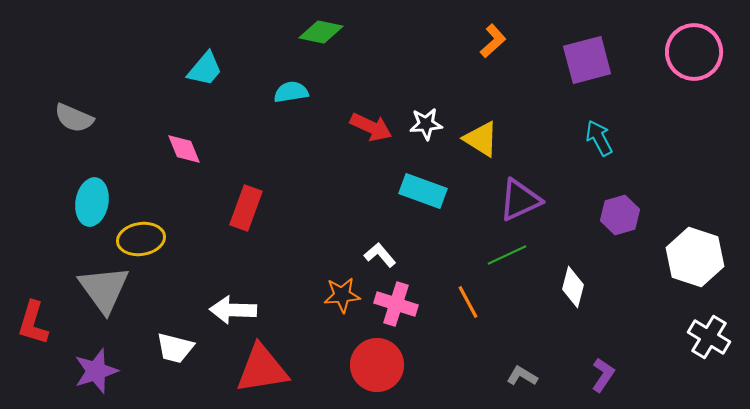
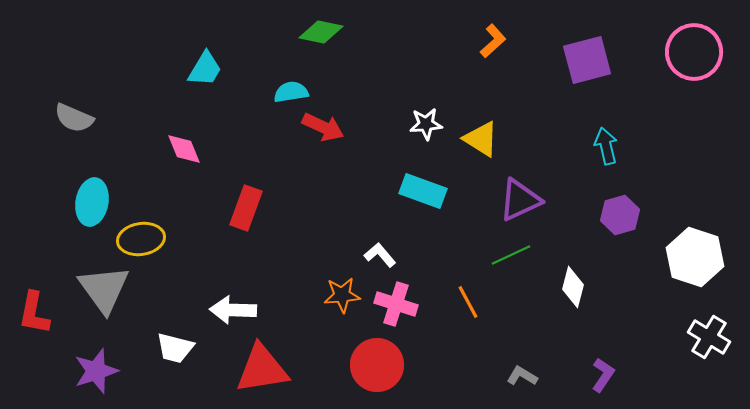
cyan trapezoid: rotated 9 degrees counterclockwise
red arrow: moved 48 px left
cyan arrow: moved 7 px right, 8 px down; rotated 15 degrees clockwise
green line: moved 4 px right
red L-shape: moved 1 px right, 10 px up; rotated 6 degrees counterclockwise
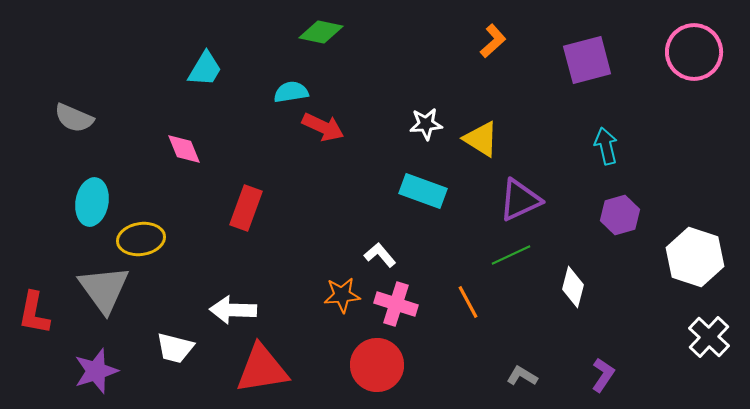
white cross: rotated 12 degrees clockwise
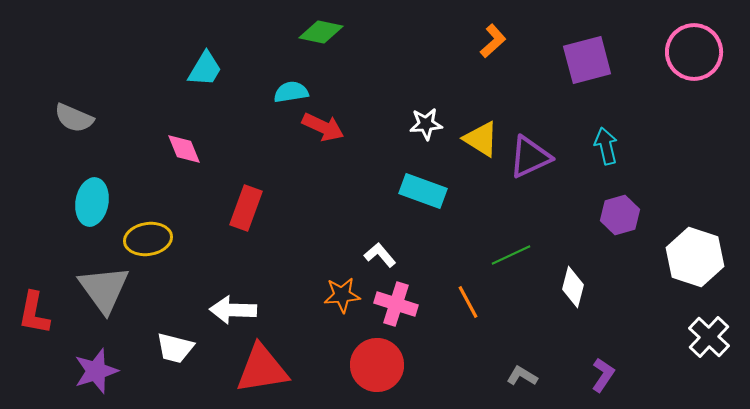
purple triangle: moved 10 px right, 43 px up
yellow ellipse: moved 7 px right
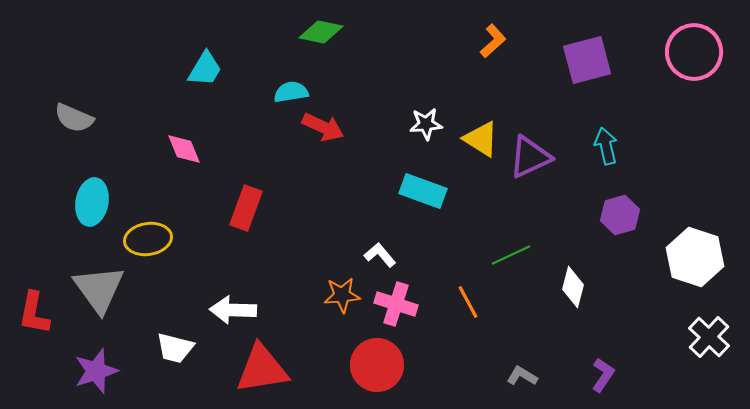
gray triangle: moved 5 px left
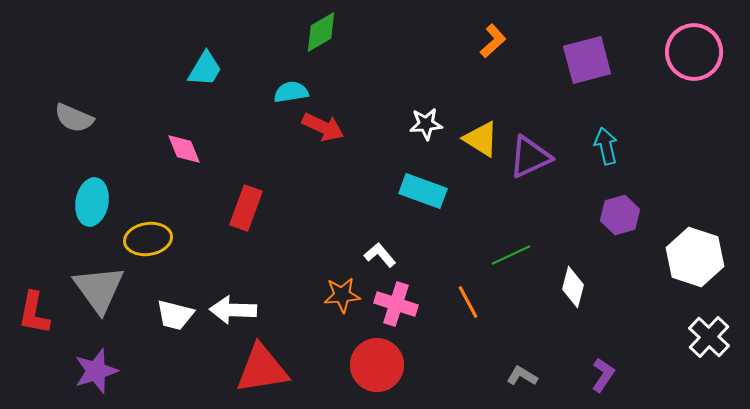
green diamond: rotated 42 degrees counterclockwise
white trapezoid: moved 33 px up
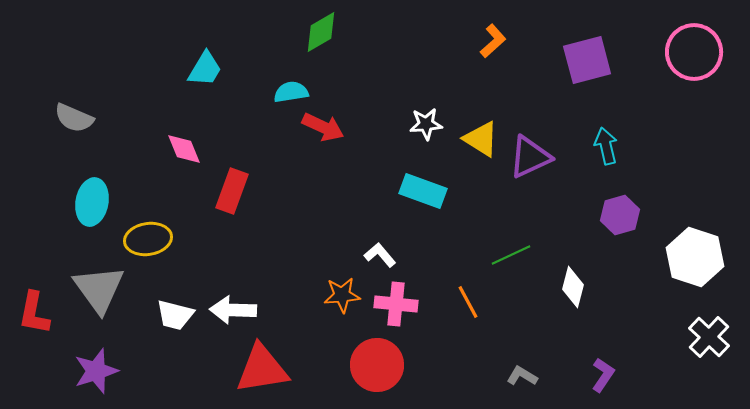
red rectangle: moved 14 px left, 17 px up
pink cross: rotated 12 degrees counterclockwise
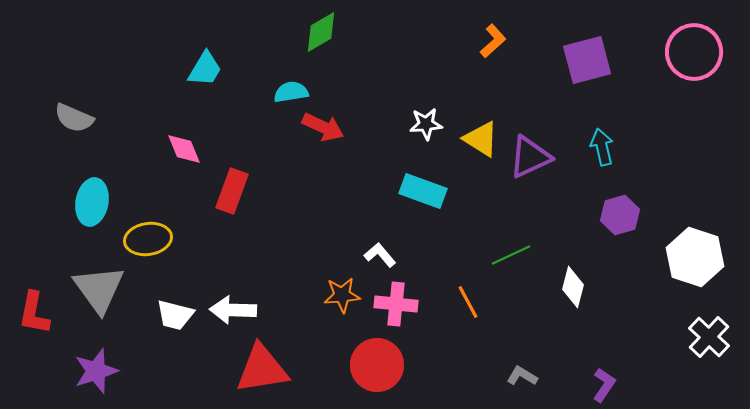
cyan arrow: moved 4 px left, 1 px down
purple L-shape: moved 1 px right, 10 px down
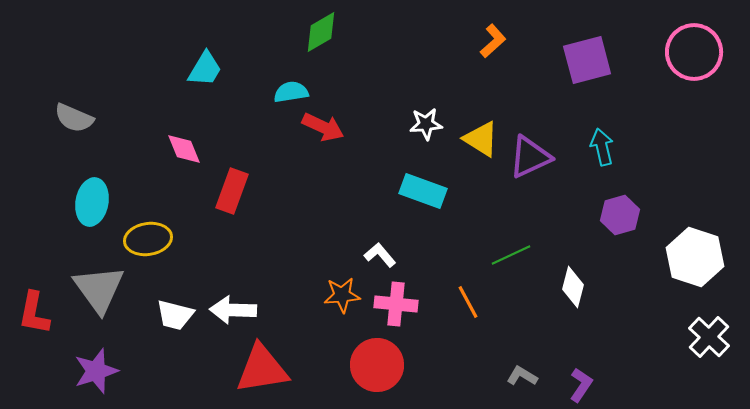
purple L-shape: moved 23 px left
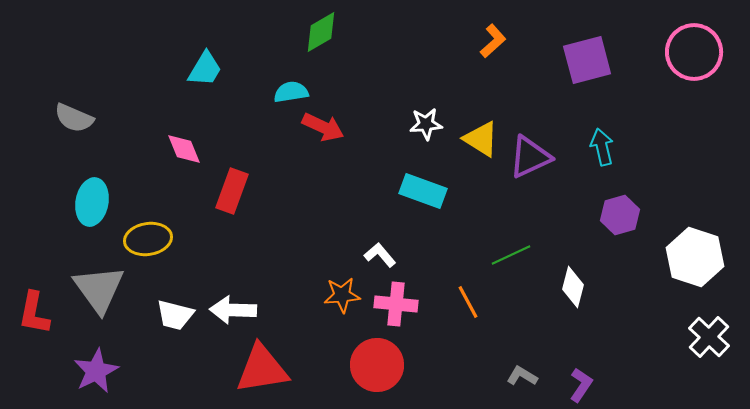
purple star: rotated 9 degrees counterclockwise
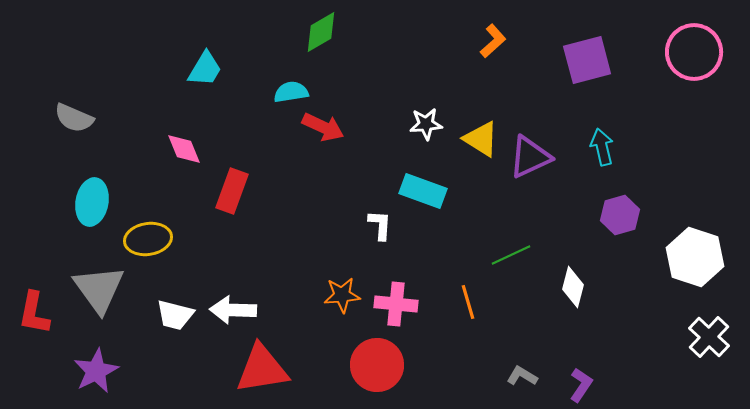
white L-shape: moved 30 px up; rotated 44 degrees clockwise
orange line: rotated 12 degrees clockwise
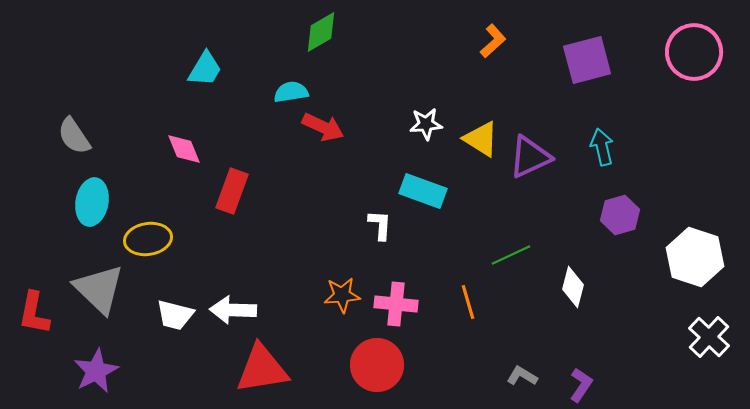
gray semicircle: moved 18 px down; rotated 33 degrees clockwise
gray triangle: rotated 10 degrees counterclockwise
